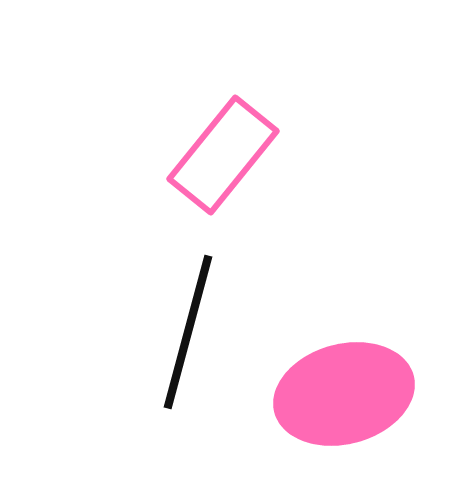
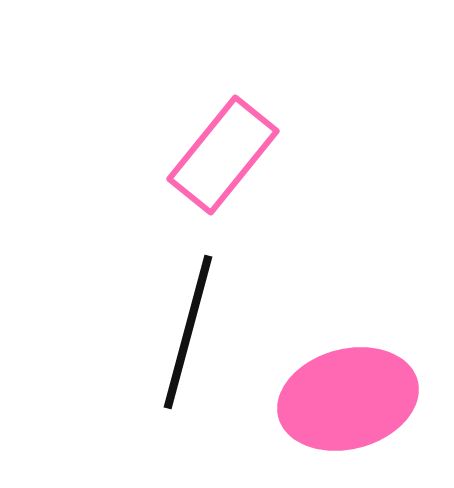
pink ellipse: moved 4 px right, 5 px down
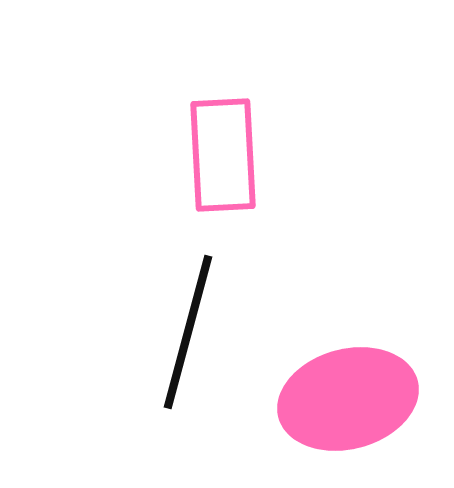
pink rectangle: rotated 42 degrees counterclockwise
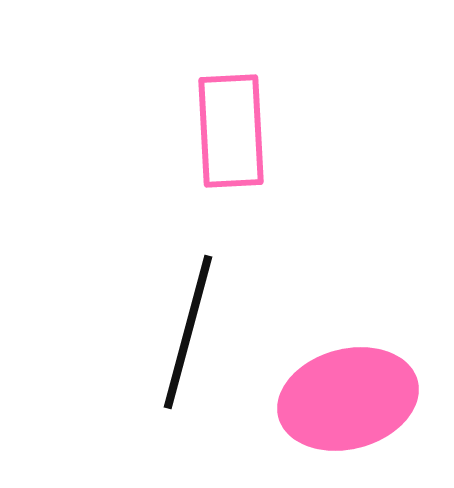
pink rectangle: moved 8 px right, 24 px up
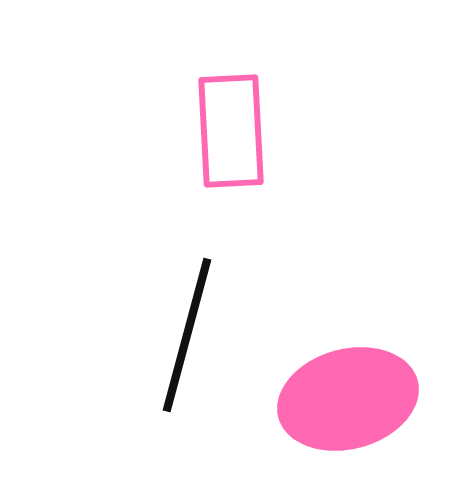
black line: moved 1 px left, 3 px down
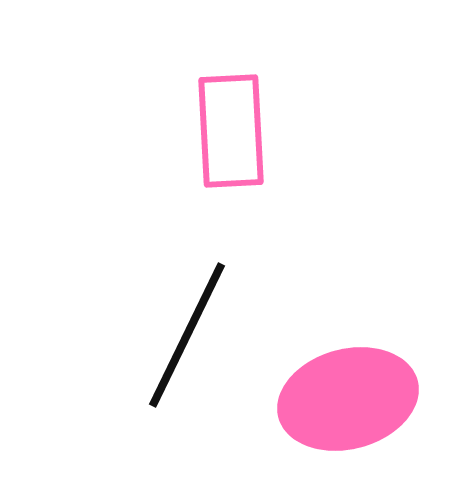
black line: rotated 11 degrees clockwise
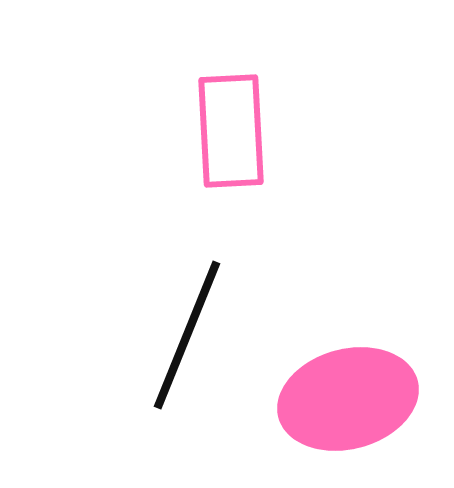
black line: rotated 4 degrees counterclockwise
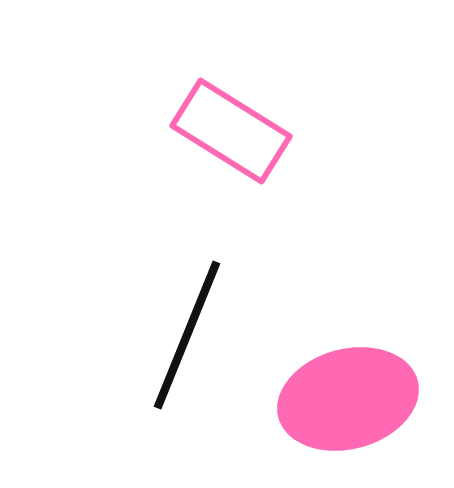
pink rectangle: rotated 55 degrees counterclockwise
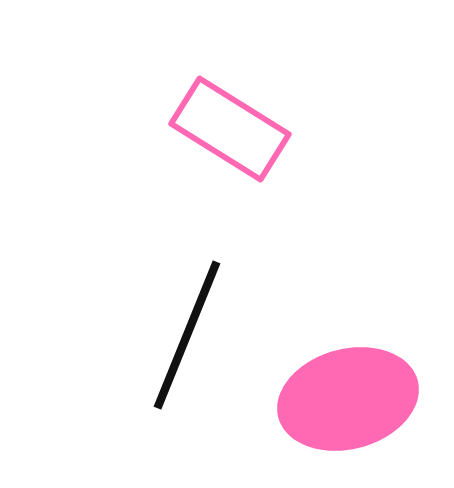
pink rectangle: moved 1 px left, 2 px up
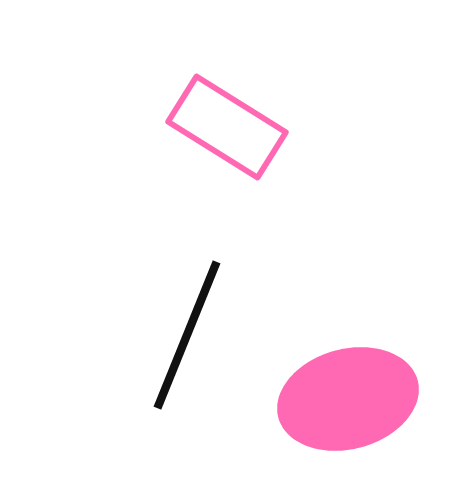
pink rectangle: moved 3 px left, 2 px up
